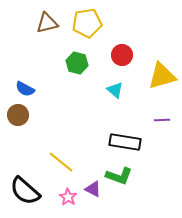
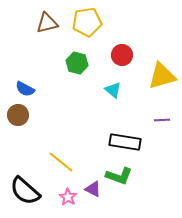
yellow pentagon: moved 1 px up
cyan triangle: moved 2 px left
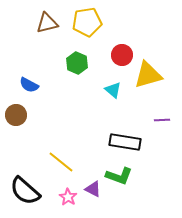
green hexagon: rotated 10 degrees clockwise
yellow triangle: moved 14 px left, 1 px up
blue semicircle: moved 4 px right, 4 px up
brown circle: moved 2 px left
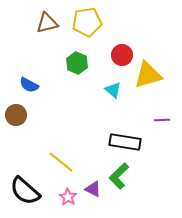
green L-shape: rotated 116 degrees clockwise
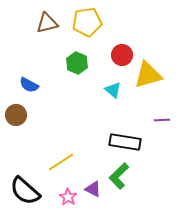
yellow line: rotated 72 degrees counterclockwise
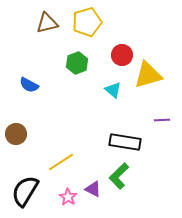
yellow pentagon: rotated 8 degrees counterclockwise
green hexagon: rotated 15 degrees clockwise
brown circle: moved 19 px down
black semicircle: rotated 80 degrees clockwise
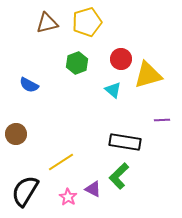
red circle: moved 1 px left, 4 px down
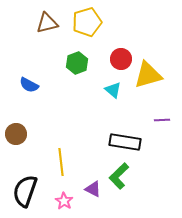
yellow line: rotated 64 degrees counterclockwise
black semicircle: rotated 12 degrees counterclockwise
pink star: moved 4 px left, 4 px down
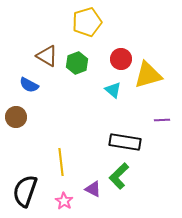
brown triangle: moved 33 px down; rotated 45 degrees clockwise
brown circle: moved 17 px up
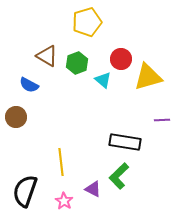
yellow triangle: moved 2 px down
cyan triangle: moved 10 px left, 10 px up
